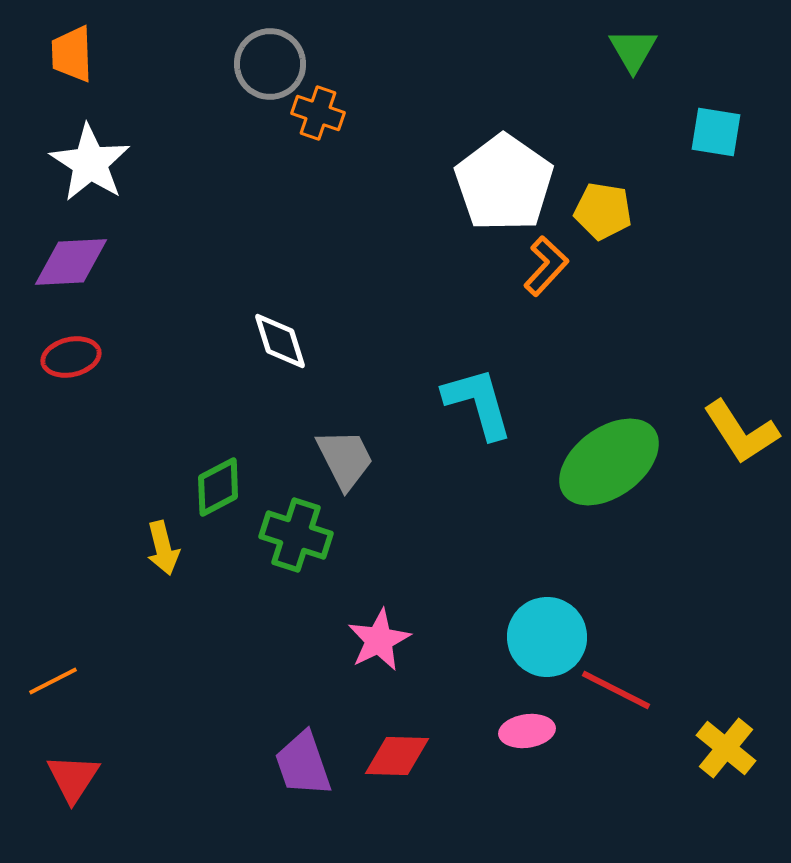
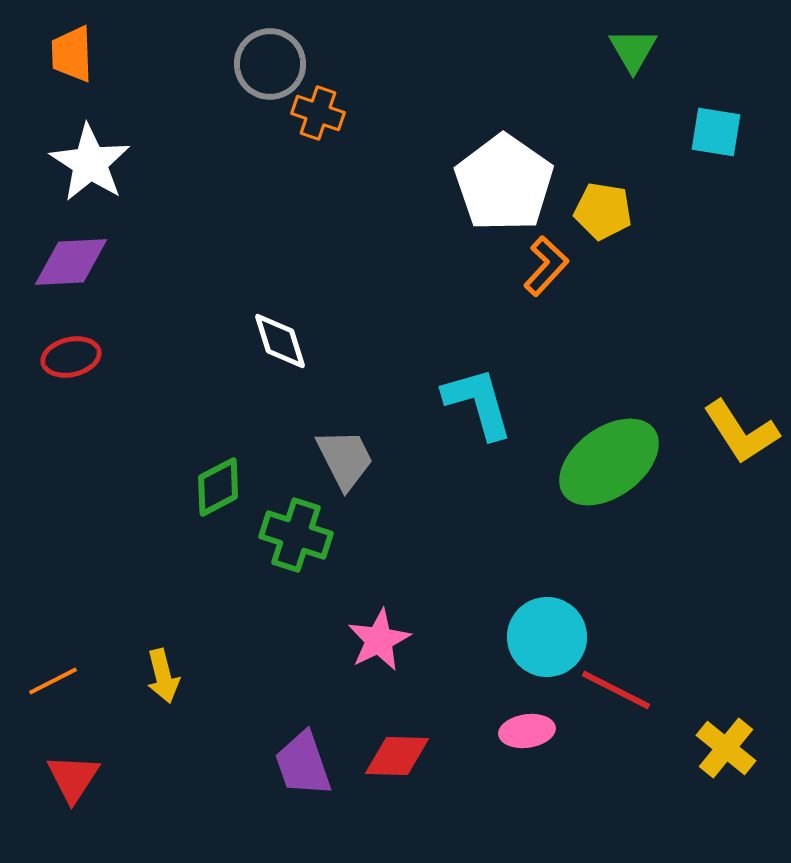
yellow arrow: moved 128 px down
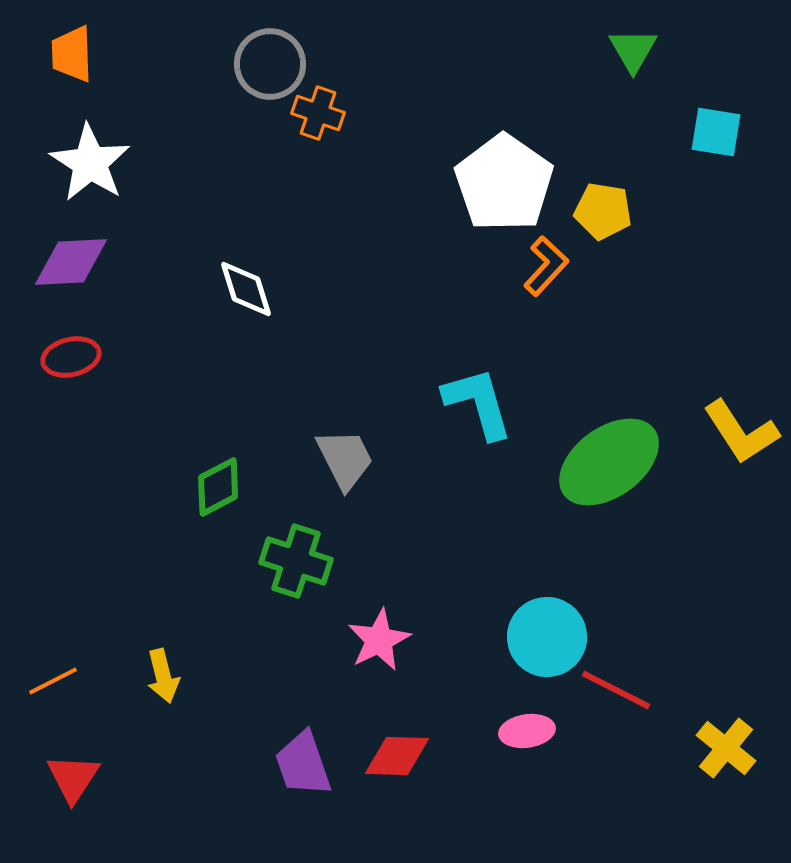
white diamond: moved 34 px left, 52 px up
green cross: moved 26 px down
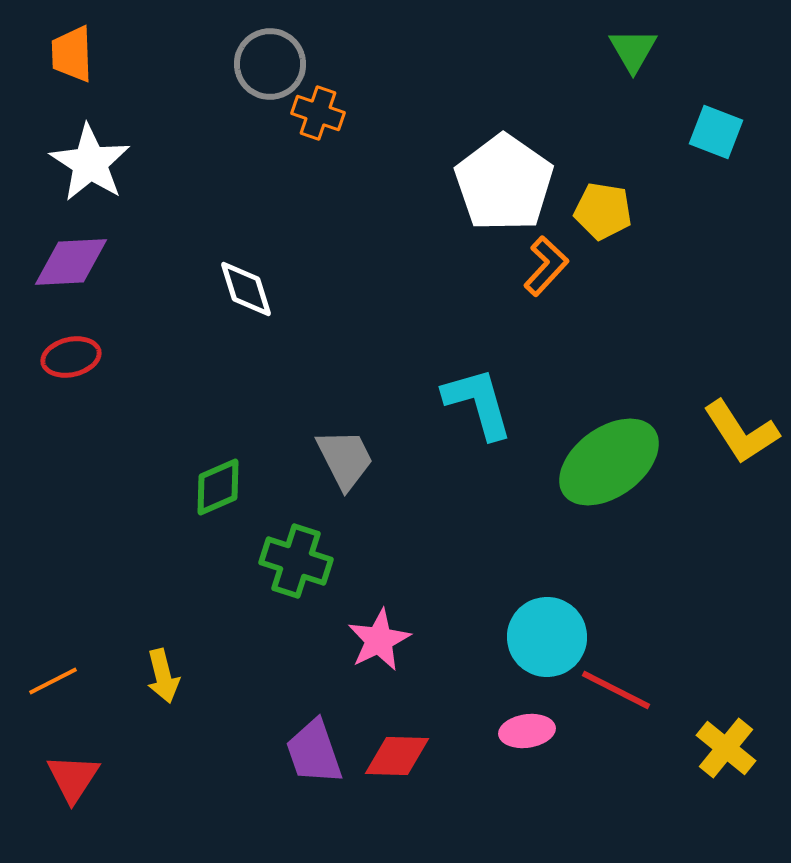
cyan square: rotated 12 degrees clockwise
green diamond: rotated 4 degrees clockwise
purple trapezoid: moved 11 px right, 12 px up
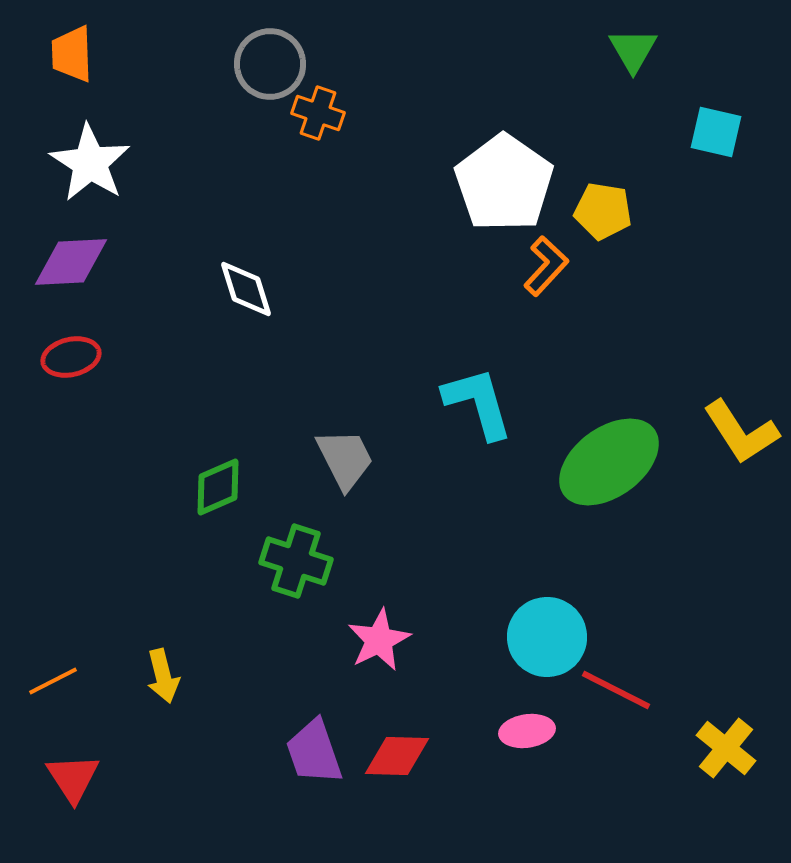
cyan square: rotated 8 degrees counterclockwise
red triangle: rotated 6 degrees counterclockwise
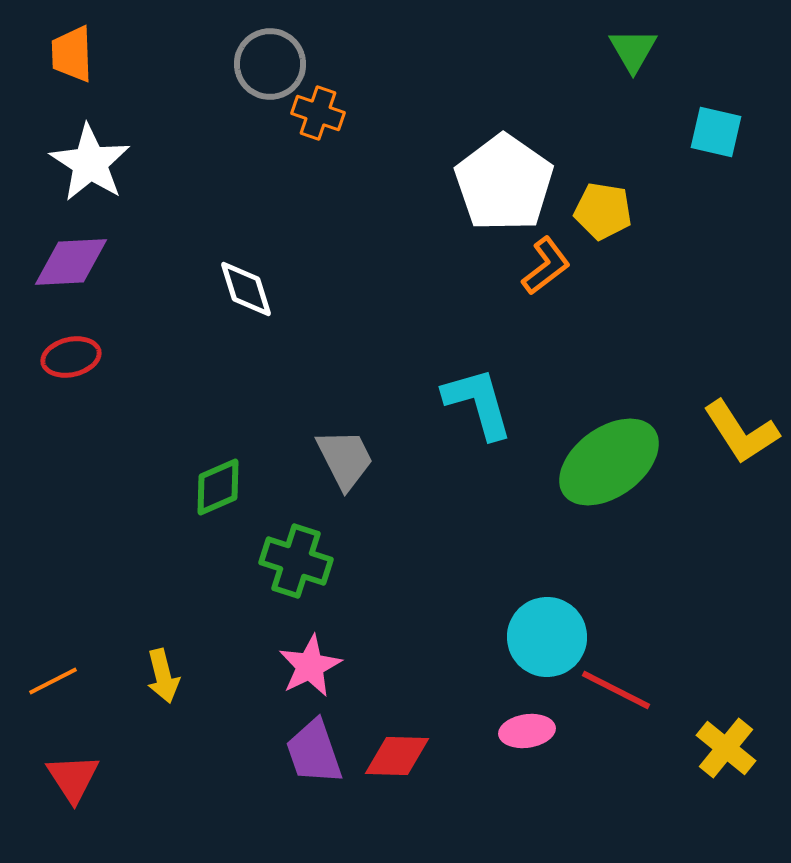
orange L-shape: rotated 10 degrees clockwise
pink star: moved 69 px left, 26 px down
